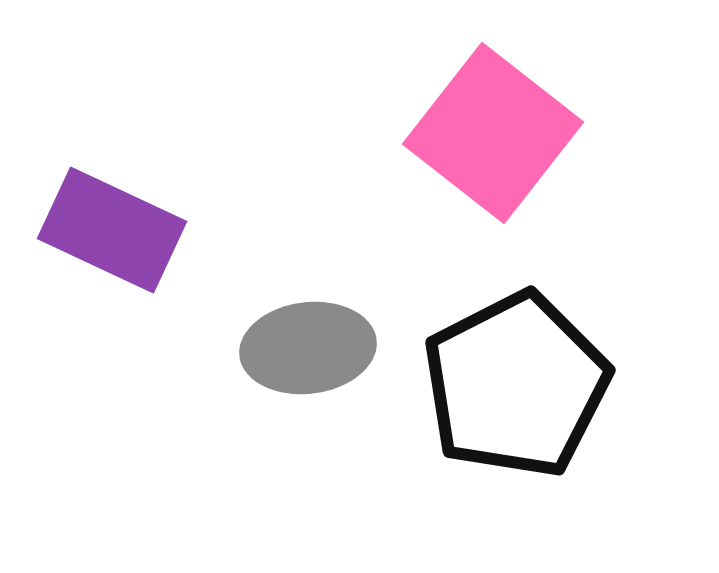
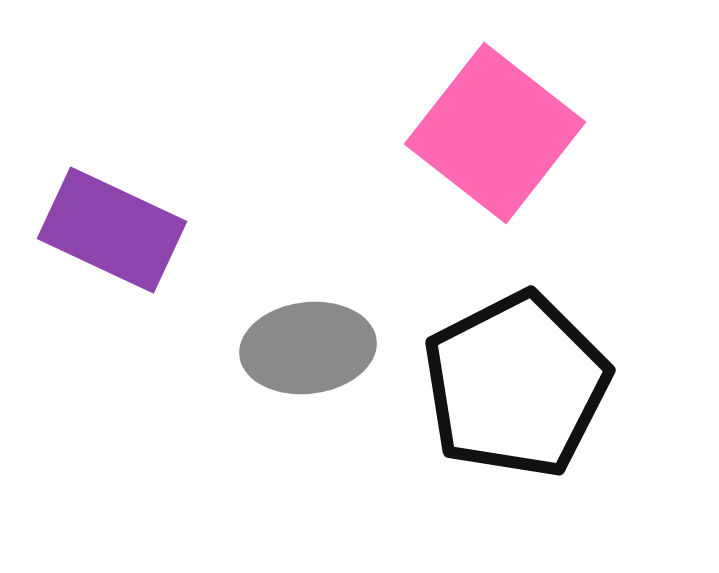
pink square: moved 2 px right
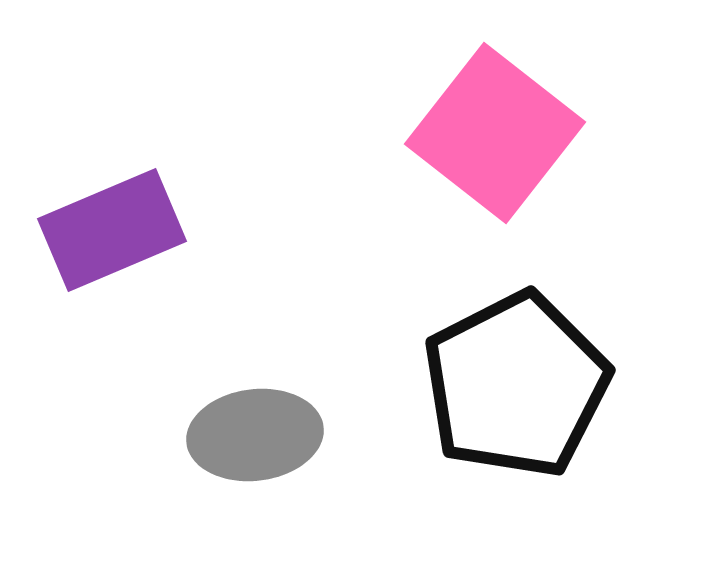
purple rectangle: rotated 48 degrees counterclockwise
gray ellipse: moved 53 px left, 87 px down
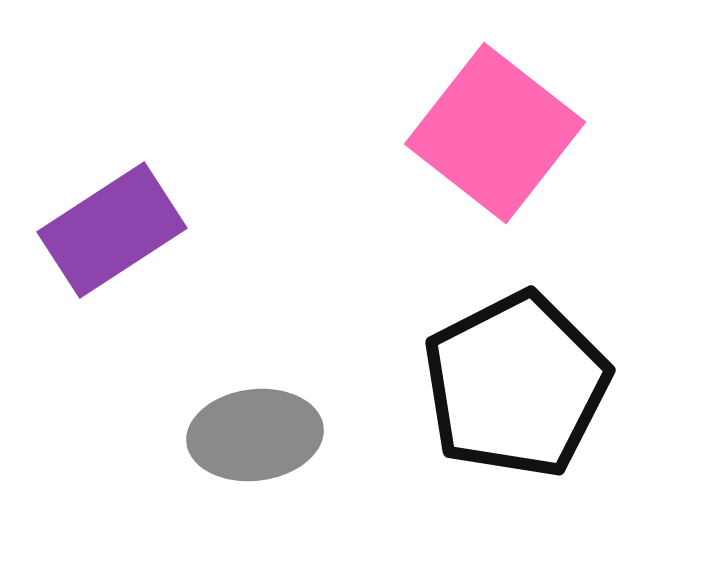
purple rectangle: rotated 10 degrees counterclockwise
